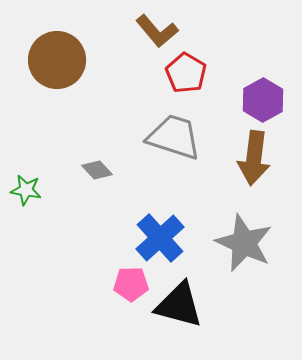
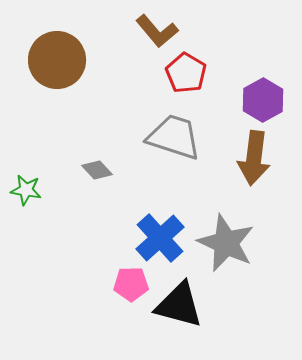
gray star: moved 18 px left
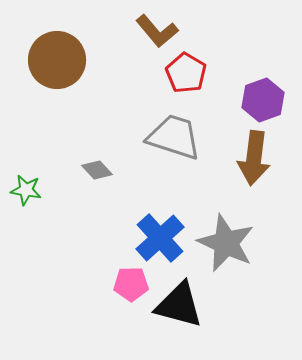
purple hexagon: rotated 9 degrees clockwise
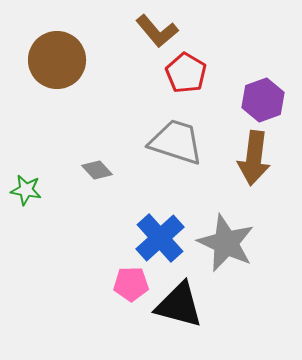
gray trapezoid: moved 2 px right, 5 px down
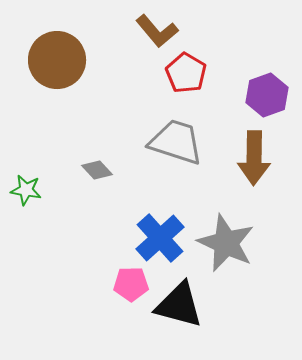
purple hexagon: moved 4 px right, 5 px up
brown arrow: rotated 6 degrees counterclockwise
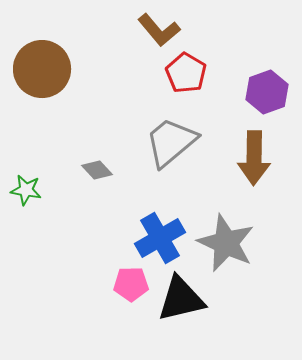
brown L-shape: moved 2 px right, 1 px up
brown circle: moved 15 px left, 9 px down
purple hexagon: moved 3 px up
gray trapezoid: moved 5 px left; rotated 58 degrees counterclockwise
blue cross: rotated 12 degrees clockwise
black triangle: moved 2 px right, 6 px up; rotated 28 degrees counterclockwise
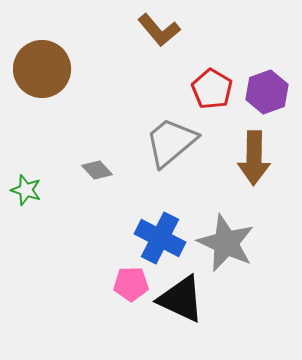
red pentagon: moved 26 px right, 16 px down
green star: rotated 8 degrees clockwise
blue cross: rotated 33 degrees counterclockwise
black triangle: rotated 38 degrees clockwise
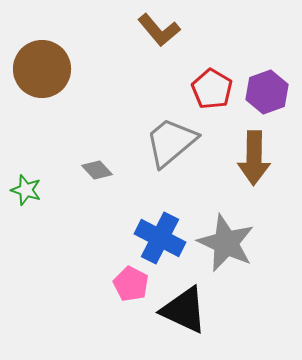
pink pentagon: rotated 28 degrees clockwise
black triangle: moved 3 px right, 11 px down
